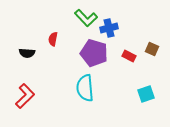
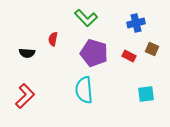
blue cross: moved 27 px right, 5 px up
cyan semicircle: moved 1 px left, 2 px down
cyan square: rotated 12 degrees clockwise
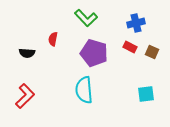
brown square: moved 3 px down
red rectangle: moved 1 px right, 9 px up
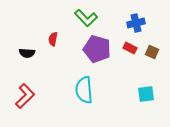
red rectangle: moved 1 px down
purple pentagon: moved 3 px right, 4 px up
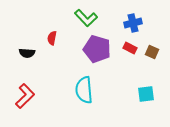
blue cross: moved 3 px left
red semicircle: moved 1 px left, 1 px up
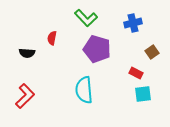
red rectangle: moved 6 px right, 25 px down
brown square: rotated 32 degrees clockwise
cyan square: moved 3 px left
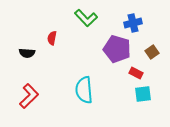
purple pentagon: moved 20 px right
red L-shape: moved 4 px right
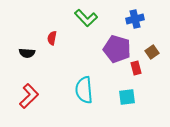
blue cross: moved 2 px right, 4 px up
red rectangle: moved 5 px up; rotated 48 degrees clockwise
cyan square: moved 16 px left, 3 px down
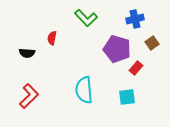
brown square: moved 9 px up
red rectangle: rotated 56 degrees clockwise
